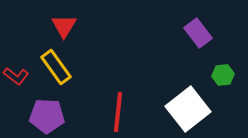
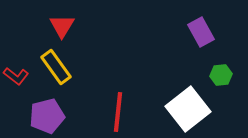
red triangle: moved 2 px left
purple rectangle: moved 3 px right, 1 px up; rotated 8 degrees clockwise
green hexagon: moved 2 px left
purple pentagon: rotated 16 degrees counterclockwise
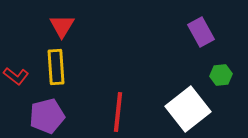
yellow rectangle: rotated 32 degrees clockwise
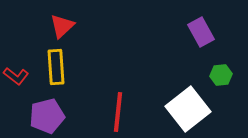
red triangle: rotated 16 degrees clockwise
